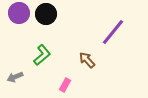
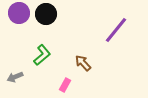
purple line: moved 3 px right, 2 px up
brown arrow: moved 4 px left, 3 px down
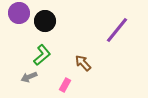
black circle: moved 1 px left, 7 px down
purple line: moved 1 px right
gray arrow: moved 14 px right
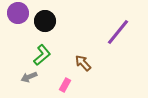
purple circle: moved 1 px left
purple line: moved 1 px right, 2 px down
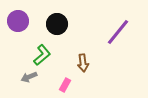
purple circle: moved 8 px down
black circle: moved 12 px right, 3 px down
brown arrow: rotated 144 degrees counterclockwise
